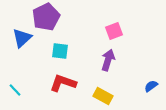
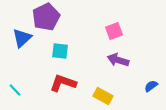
purple arrow: moved 10 px right; rotated 90 degrees counterclockwise
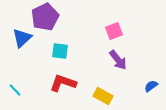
purple pentagon: moved 1 px left
purple arrow: rotated 145 degrees counterclockwise
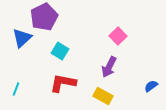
purple pentagon: moved 1 px left
pink square: moved 4 px right, 5 px down; rotated 24 degrees counterclockwise
cyan square: rotated 24 degrees clockwise
purple arrow: moved 9 px left, 7 px down; rotated 65 degrees clockwise
red L-shape: rotated 8 degrees counterclockwise
cyan line: moved 1 px right, 1 px up; rotated 64 degrees clockwise
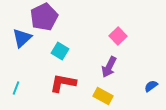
cyan line: moved 1 px up
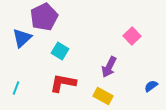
pink square: moved 14 px right
